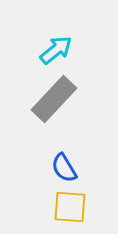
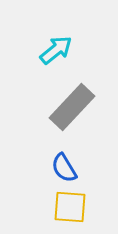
gray rectangle: moved 18 px right, 8 px down
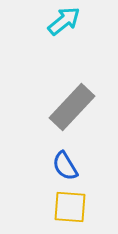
cyan arrow: moved 8 px right, 29 px up
blue semicircle: moved 1 px right, 2 px up
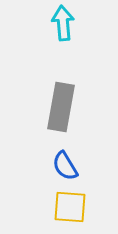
cyan arrow: moved 1 px left, 2 px down; rotated 56 degrees counterclockwise
gray rectangle: moved 11 px left; rotated 33 degrees counterclockwise
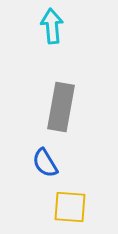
cyan arrow: moved 11 px left, 3 px down
blue semicircle: moved 20 px left, 3 px up
